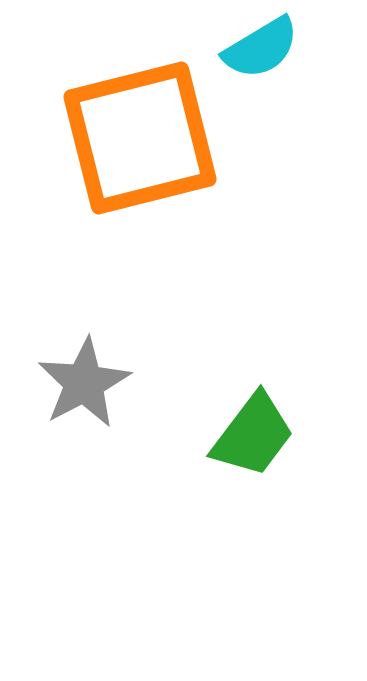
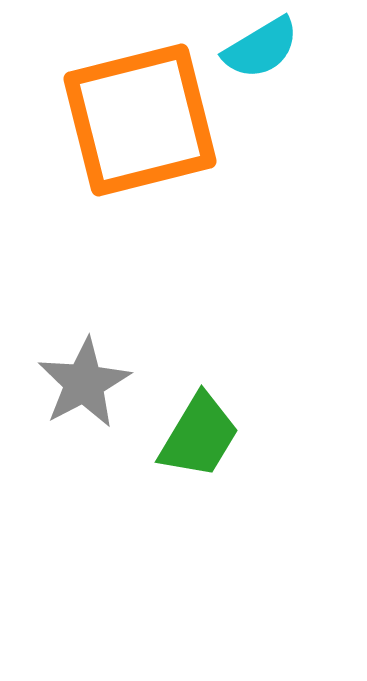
orange square: moved 18 px up
green trapezoid: moved 54 px left, 1 px down; rotated 6 degrees counterclockwise
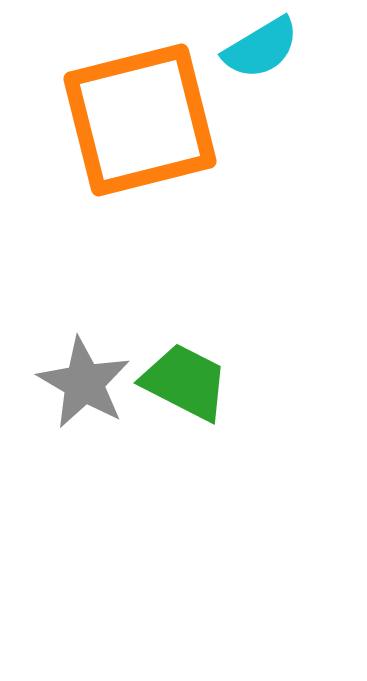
gray star: rotated 14 degrees counterclockwise
green trapezoid: moved 14 px left, 54 px up; rotated 94 degrees counterclockwise
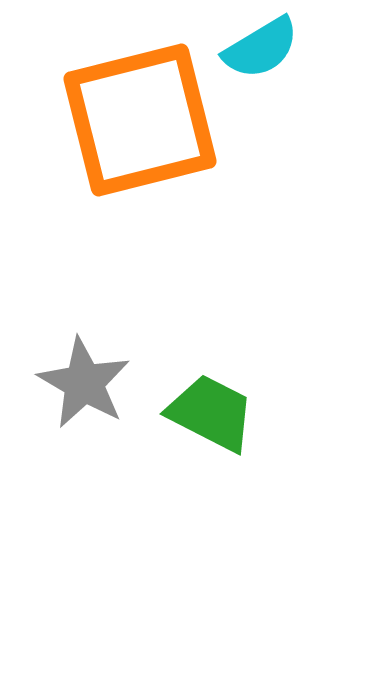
green trapezoid: moved 26 px right, 31 px down
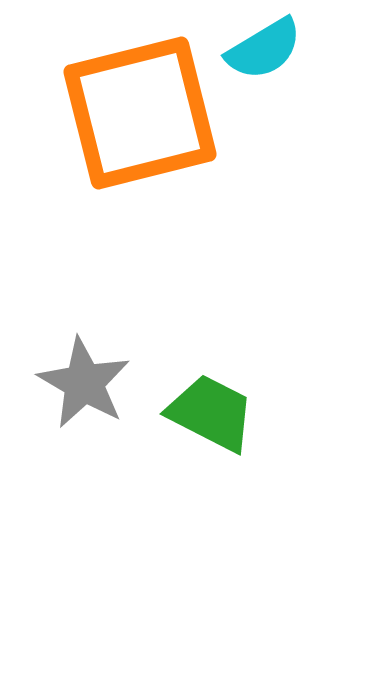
cyan semicircle: moved 3 px right, 1 px down
orange square: moved 7 px up
